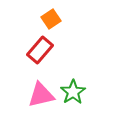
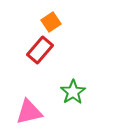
orange square: moved 3 px down
pink triangle: moved 12 px left, 17 px down
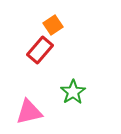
orange square: moved 2 px right, 3 px down
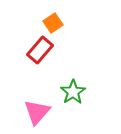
orange square: moved 2 px up
pink triangle: moved 8 px right; rotated 36 degrees counterclockwise
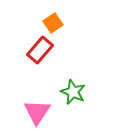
green star: rotated 15 degrees counterclockwise
pink triangle: rotated 8 degrees counterclockwise
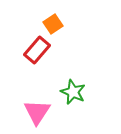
orange square: moved 1 px down
red rectangle: moved 3 px left
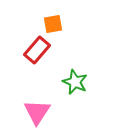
orange square: rotated 24 degrees clockwise
green star: moved 2 px right, 10 px up
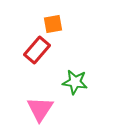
green star: rotated 15 degrees counterclockwise
pink triangle: moved 3 px right, 3 px up
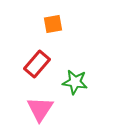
red rectangle: moved 14 px down
